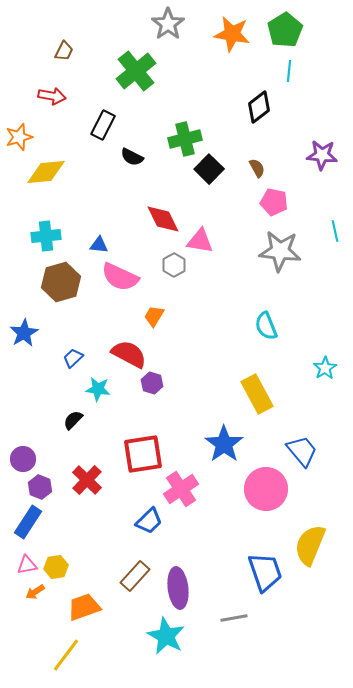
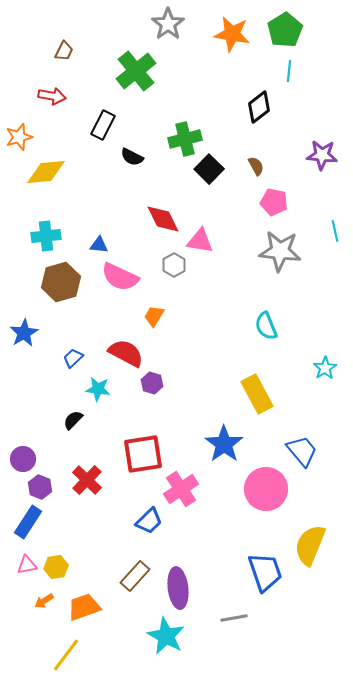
brown semicircle at (257, 168): moved 1 px left, 2 px up
red semicircle at (129, 354): moved 3 px left, 1 px up
orange arrow at (35, 592): moved 9 px right, 9 px down
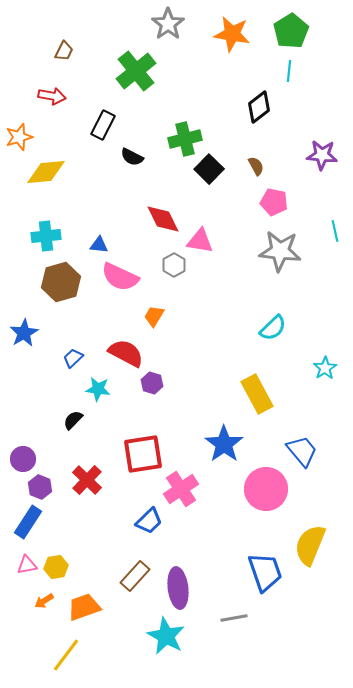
green pentagon at (285, 30): moved 6 px right, 1 px down
cyan semicircle at (266, 326): moved 7 px right, 2 px down; rotated 112 degrees counterclockwise
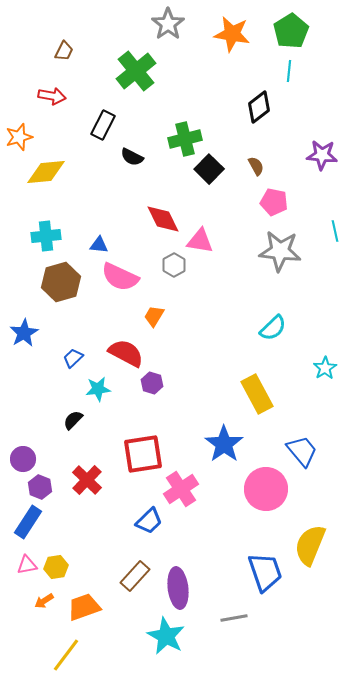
cyan star at (98, 389): rotated 15 degrees counterclockwise
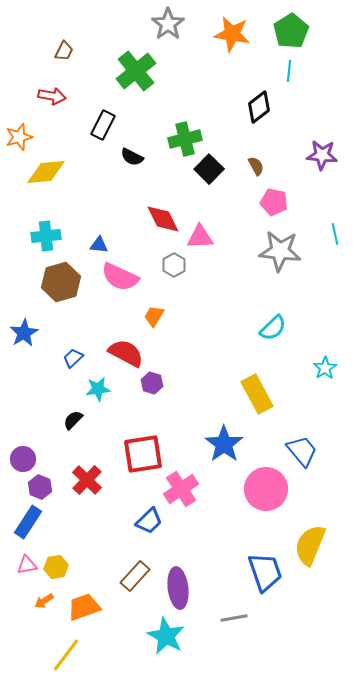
cyan line at (335, 231): moved 3 px down
pink triangle at (200, 241): moved 4 px up; rotated 12 degrees counterclockwise
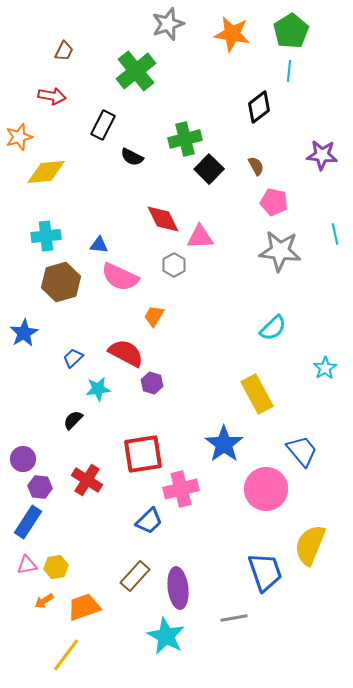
gray star at (168, 24): rotated 16 degrees clockwise
red cross at (87, 480): rotated 12 degrees counterclockwise
purple hexagon at (40, 487): rotated 15 degrees counterclockwise
pink cross at (181, 489): rotated 20 degrees clockwise
